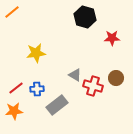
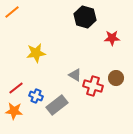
blue cross: moved 1 px left, 7 px down; rotated 24 degrees clockwise
orange star: rotated 12 degrees clockwise
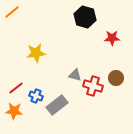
gray triangle: rotated 16 degrees counterclockwise
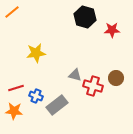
red star: moved 8 px up
red line: rotated 21 degrees clockwise
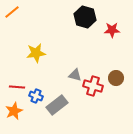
red line: moved 1 px right, 1 px up; rotated 21 degrees clockwise
orange star: rotated 30 degrees counterclockwise
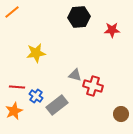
black hexagon: moved 6 px left; rotated 20 degrees counterclockwise
brown circle: moved 5 px right, 36 px down
blue cross: rotated 16 degrees clockwise
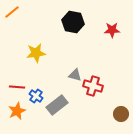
black hexagon: moved 6 px left, 5 px down; rotated 15 degrees clockwise
orange star: moved 3 px right
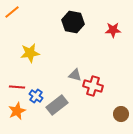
red star: moved 1 px right
yellow star: moved 6 px left
